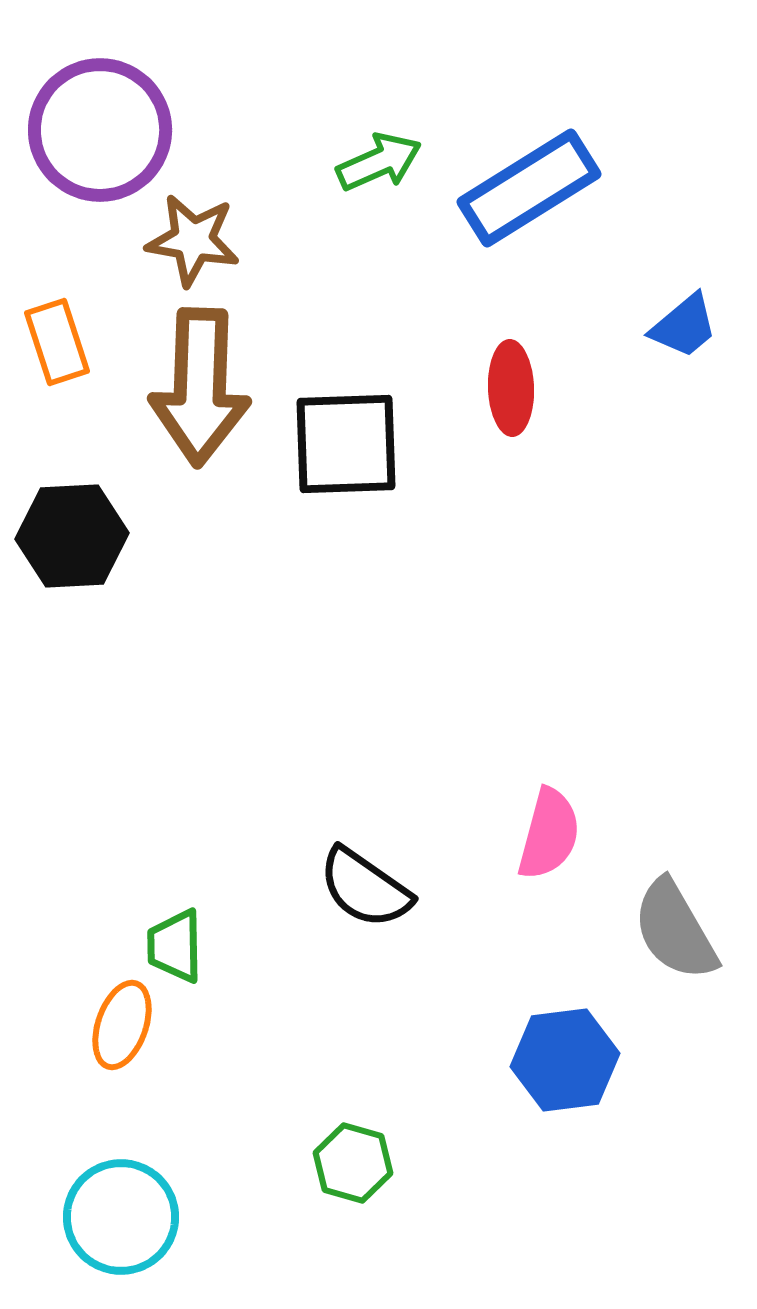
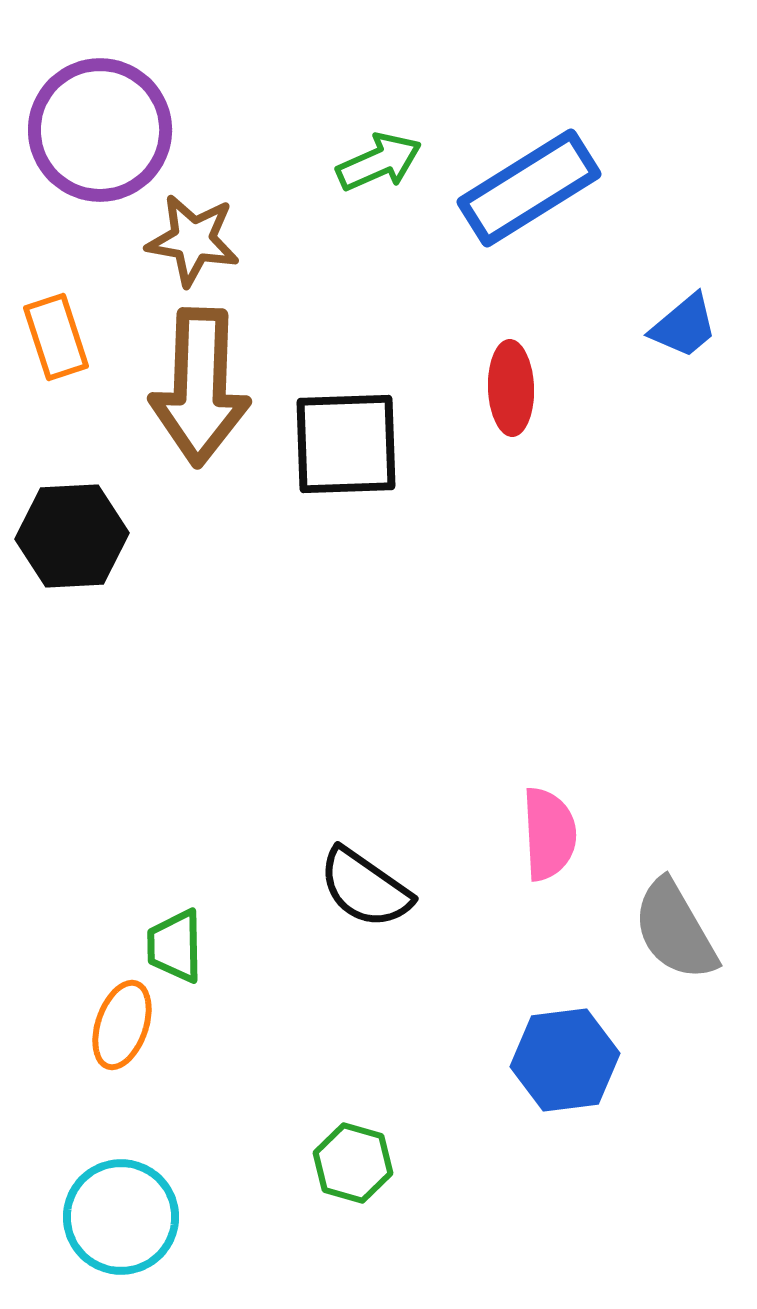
orange rectangle: moved 1 px left, 5 px up
pink semicircle: rotated 18 degrees counterclockwise
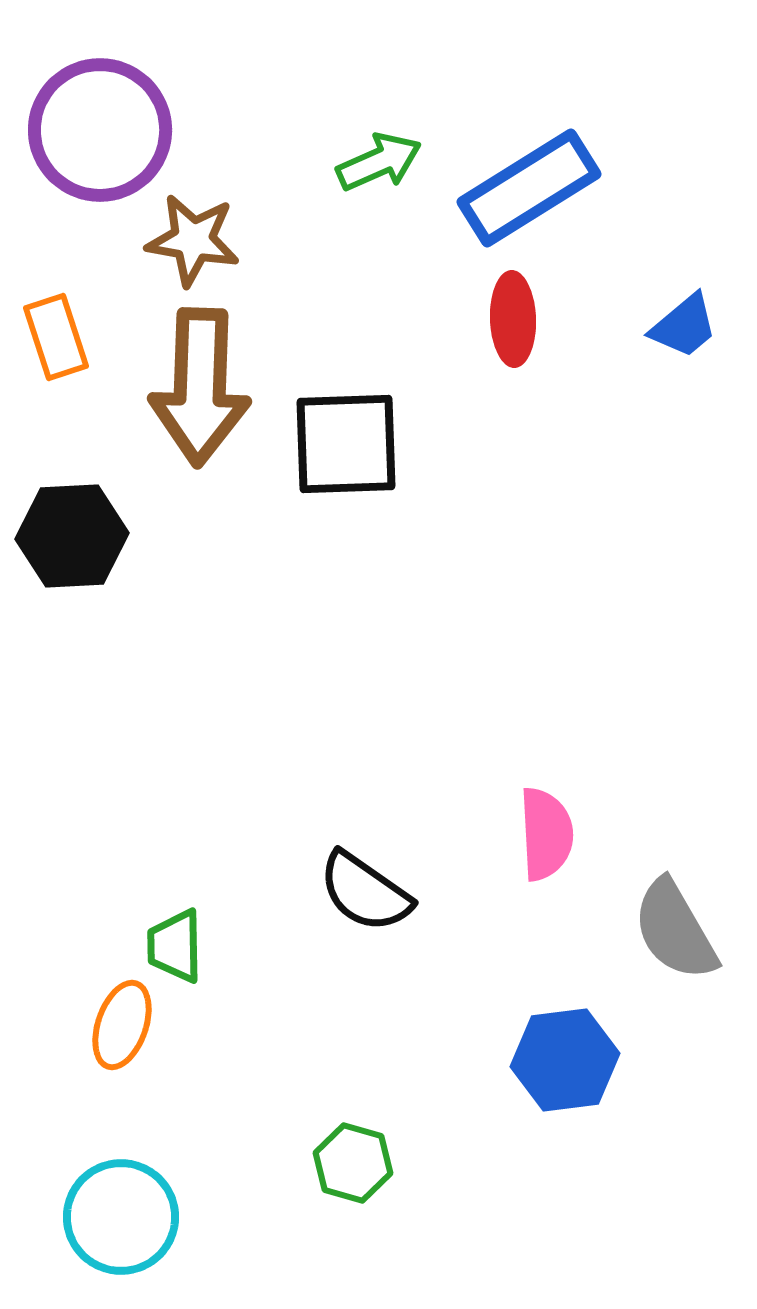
red ellipse: moved 2 px right, 69 px up
pink semicircle: moved 3 px left
black semicircle: moved 4 px down
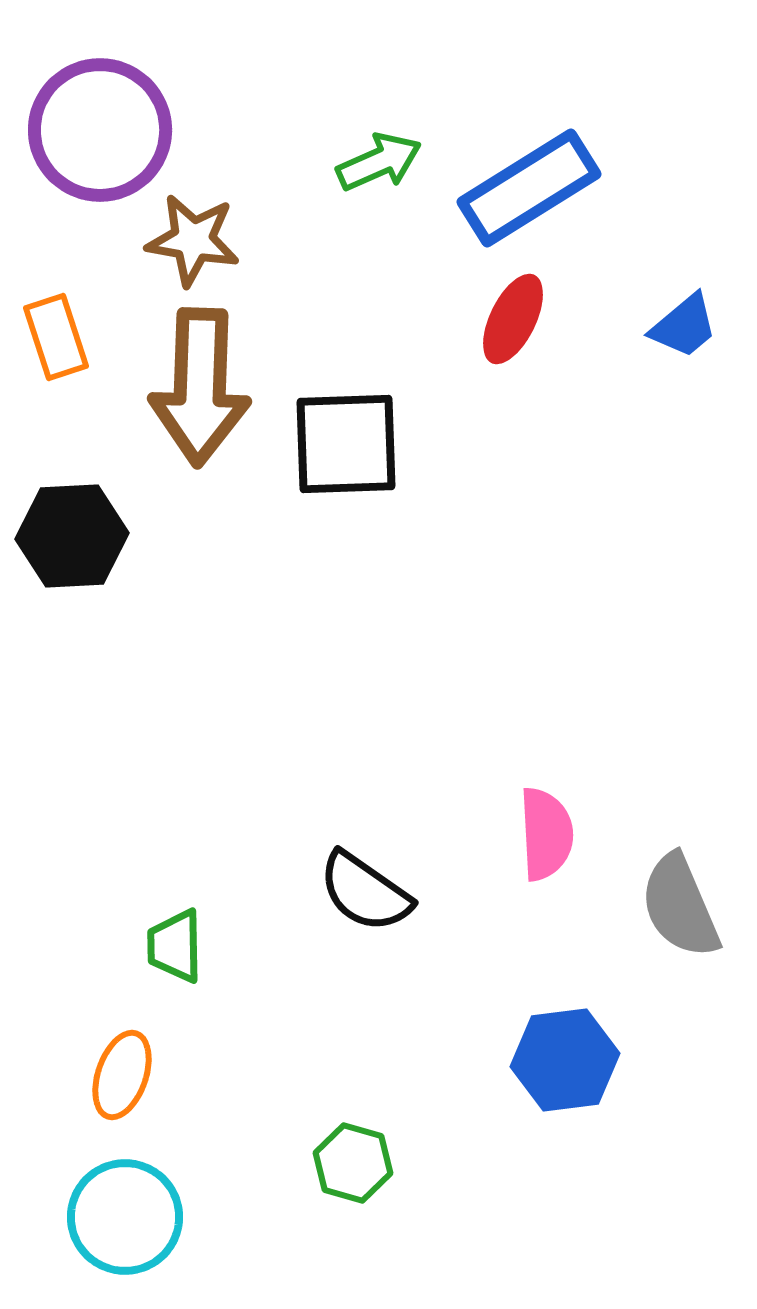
red ellipse: rotated 28 degrees clockwise
gray semicircle: moved 5 px right, 24 px up; rotated 7 degrees clockwise
orange ellipse: moved 50 px down
cyan circle: moved 4 px right
